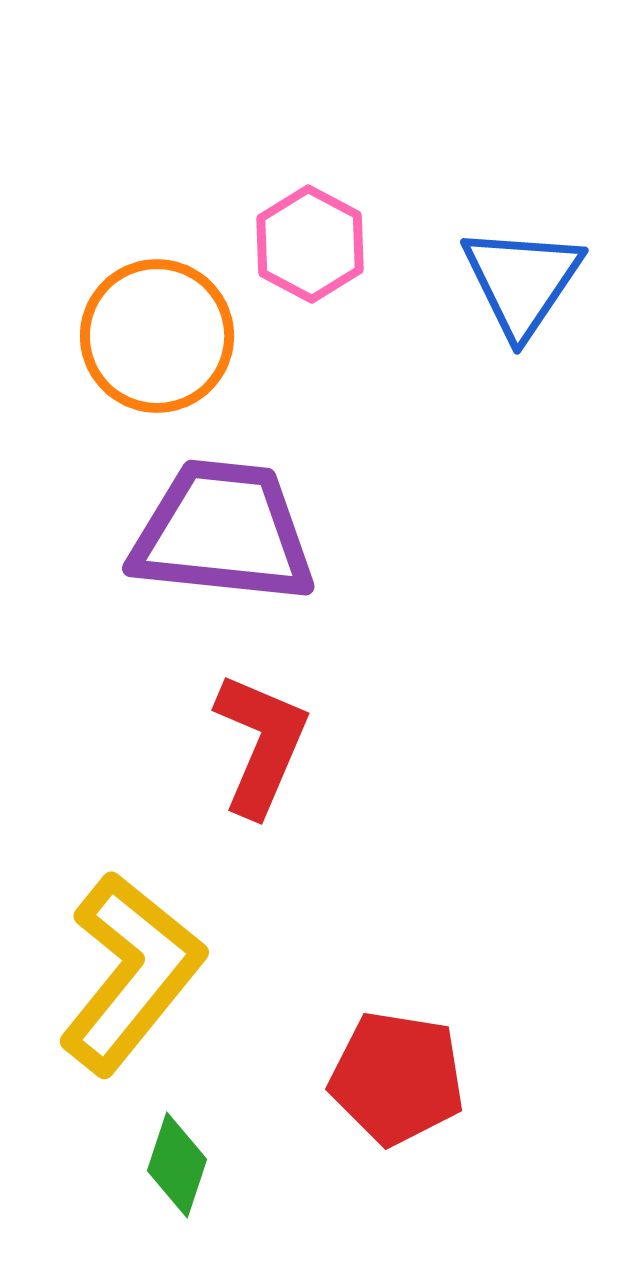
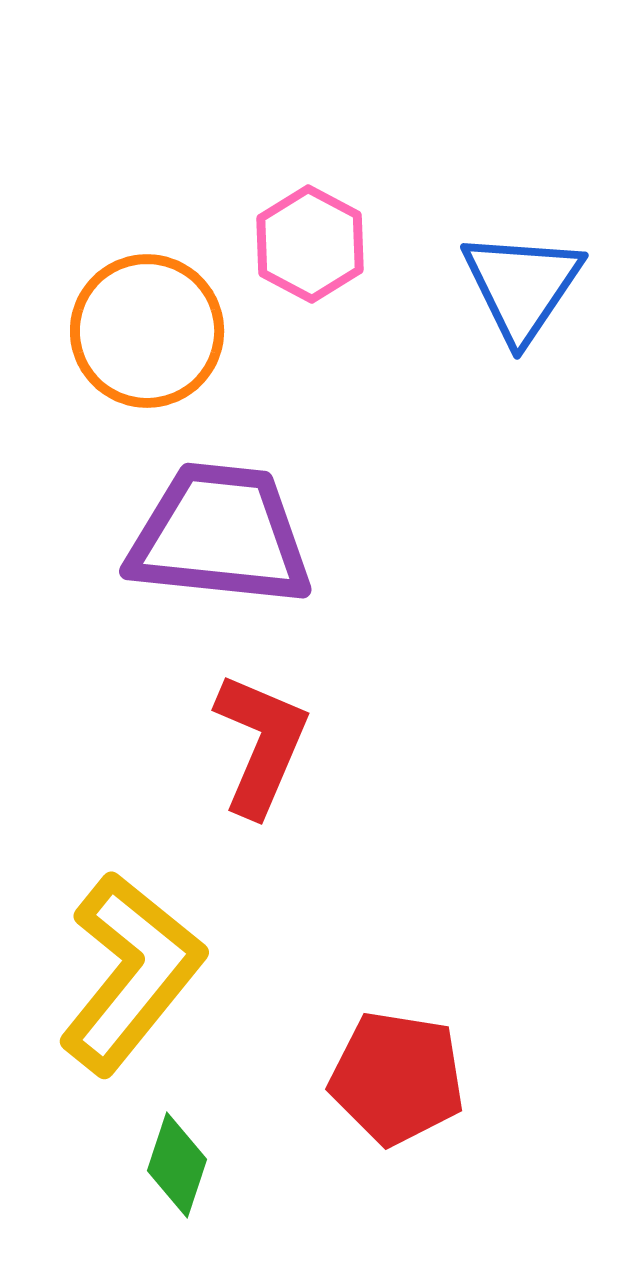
blue triangle: moved 5 px down
orange circle: moved 10 px left, 5 px up
purple trapezoid: moved 3 px left, 3 px down
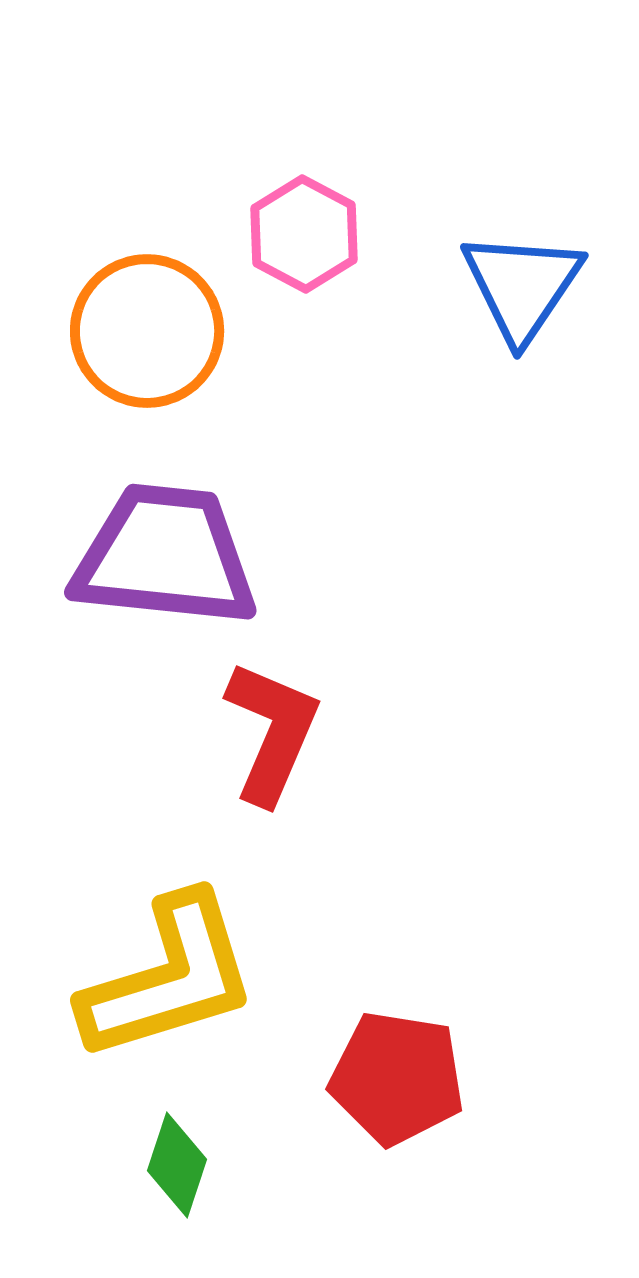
pink hexagon: moved 6 px left, 10 px up
purple trapezoid: moved 55 px left, 21 px down
red L-shape: moved 11 px right, 12 px up
yellow L-shape: moved 38 px right, 5 px down; rotated 34 degrees clockwise
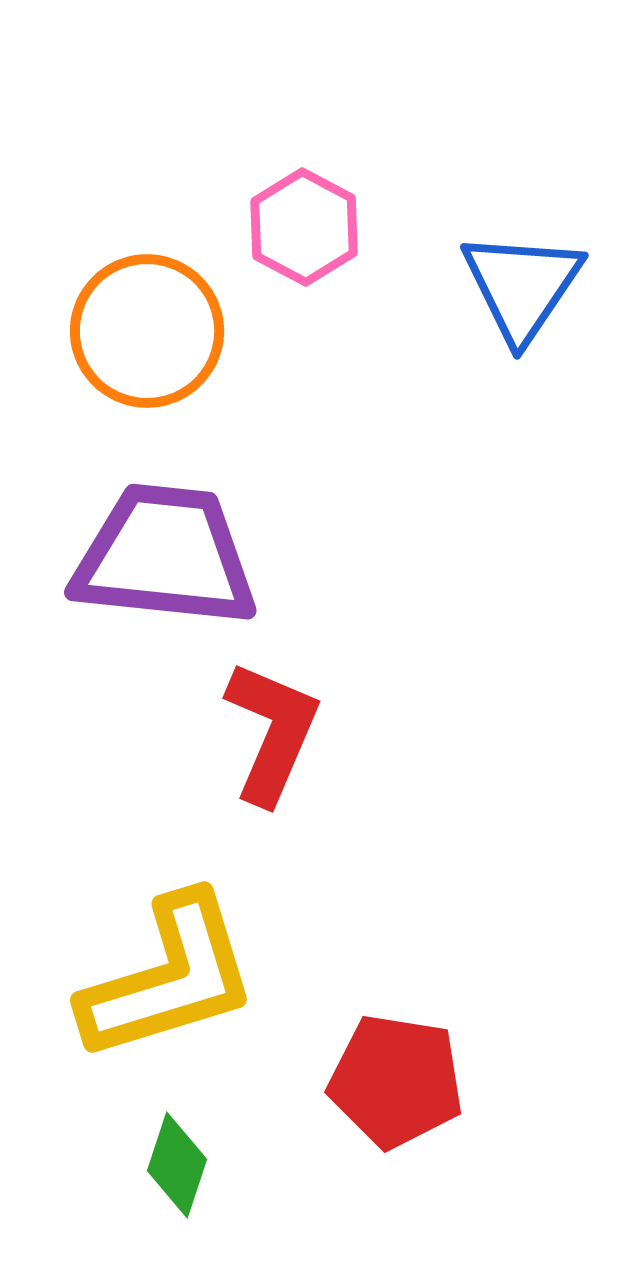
pink hexagon: moved 7 px up
red pentagon: moved 1 px left, 3 px down
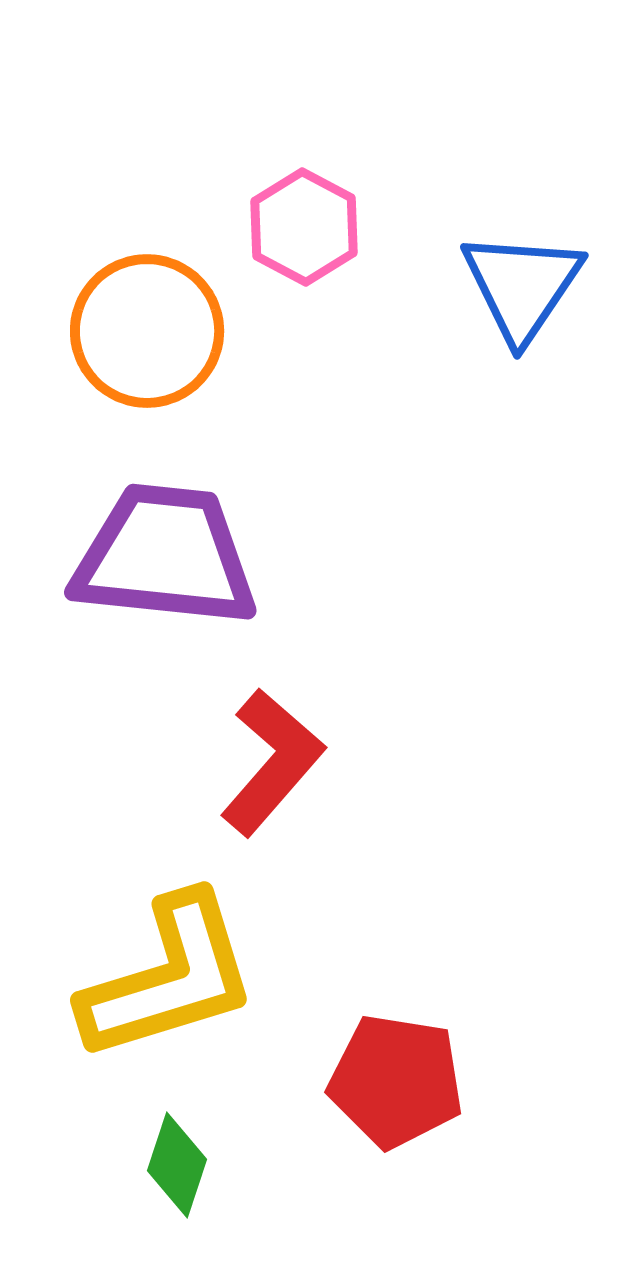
red L-shape: moved 30 px down; rotated 18 degrees clockwise
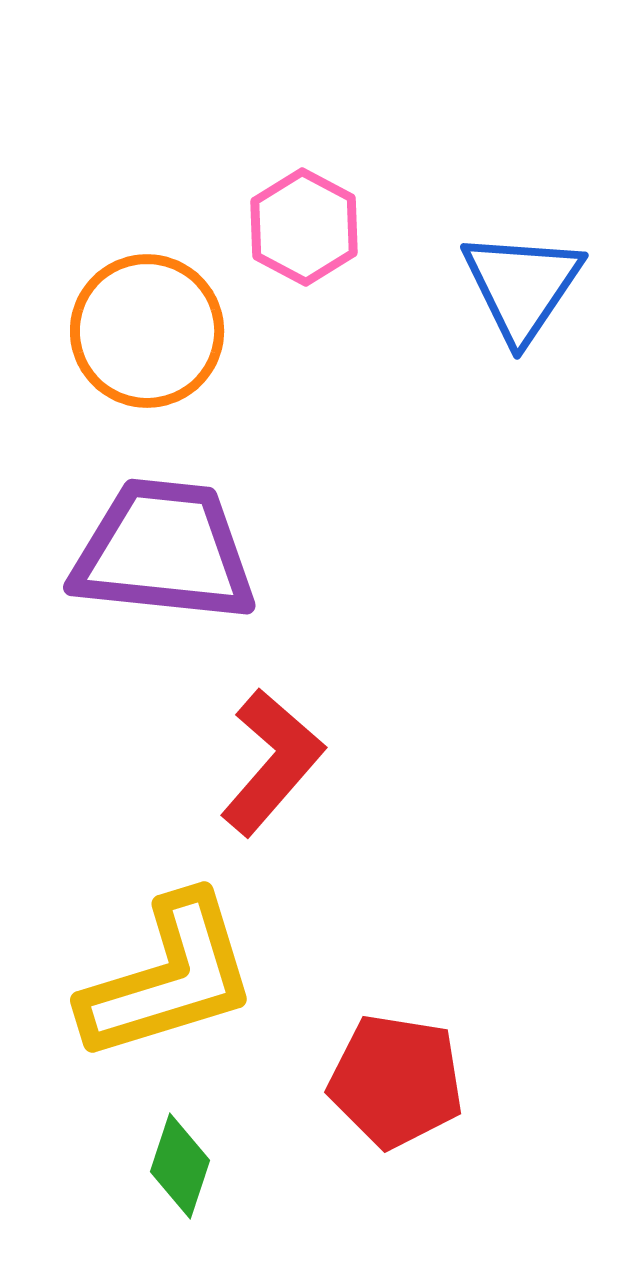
purple trapezoid: moved 1 px left, 5 px up
green diamond: moved 3 px right, 1 px down
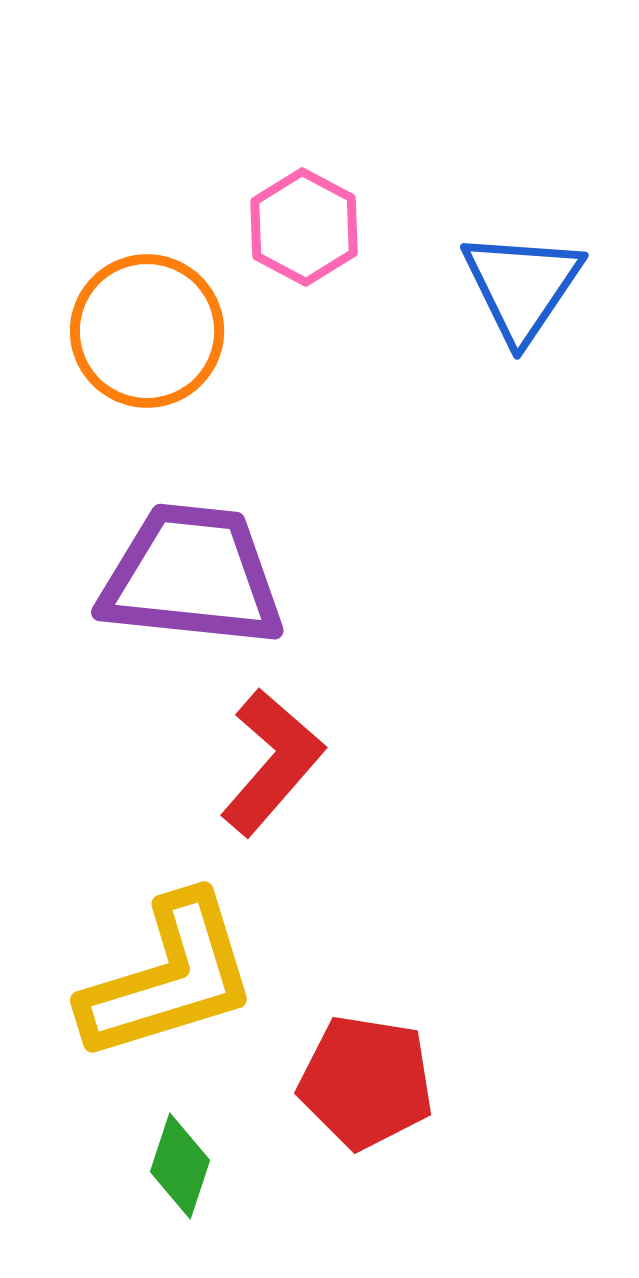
purple trapezoid: moved 28 px right, 25 px down
red pentagon: moved 30 px left, 1 px down
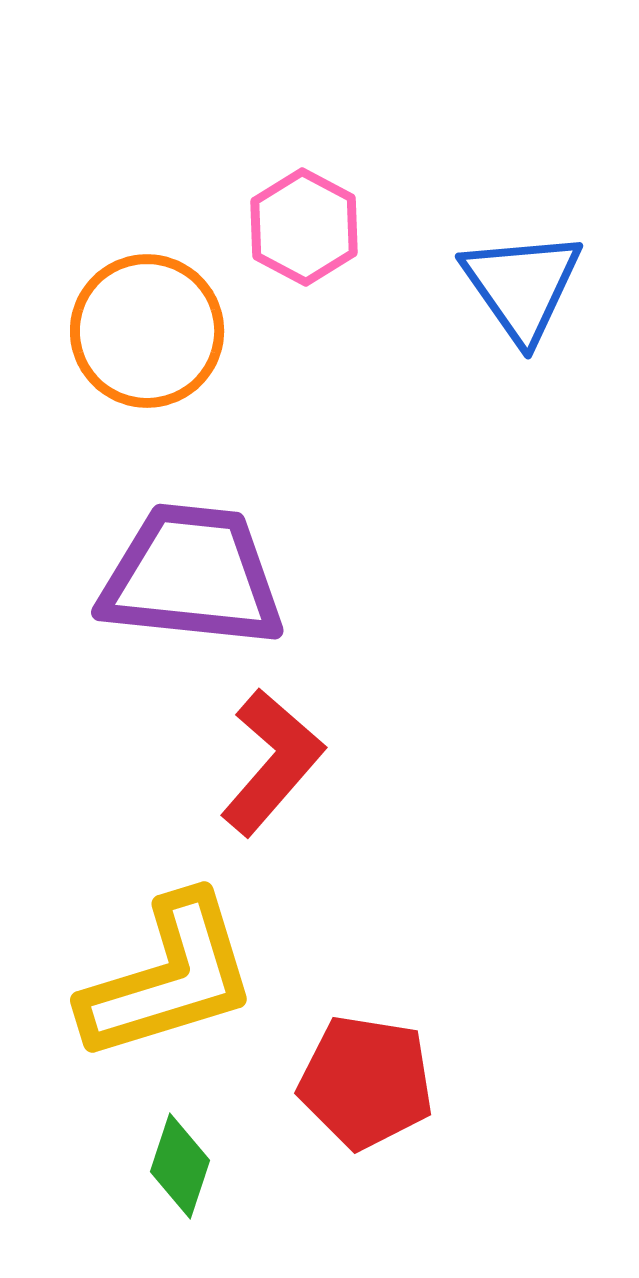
blue triangle: rotated 9 degrees counterclockwise
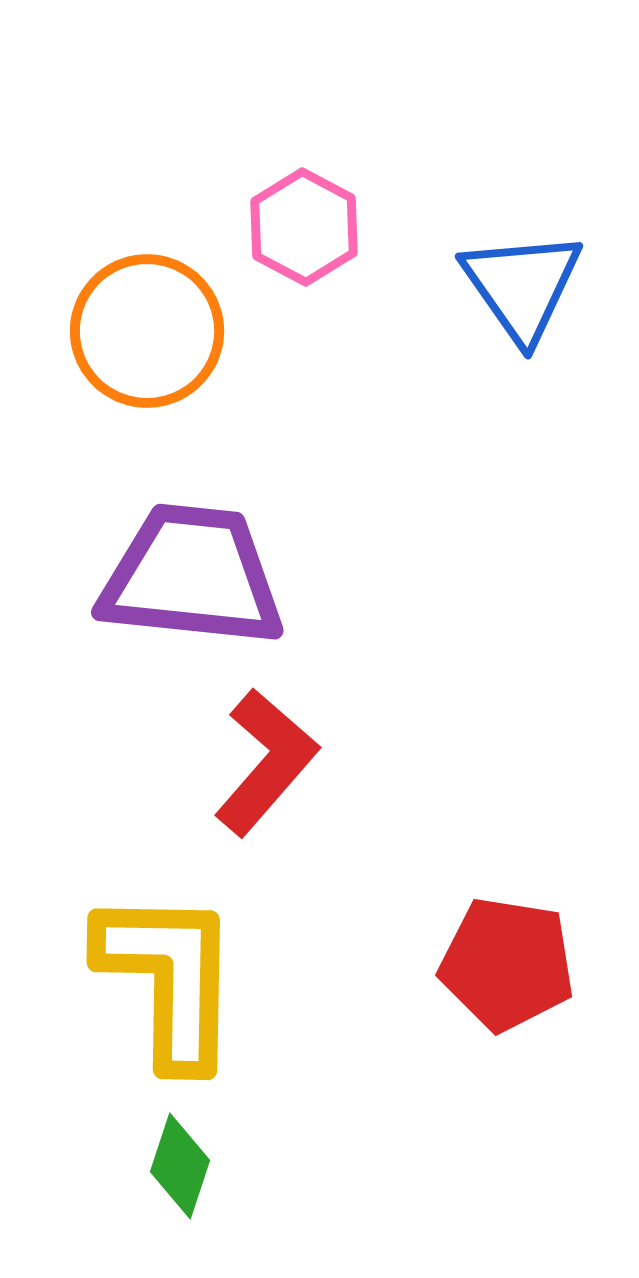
red L-shape: moved 6 px left
yellow L-shape: rotated 72 degrees counterclockwise
red pentagon: moved 141 px right, 118 px up
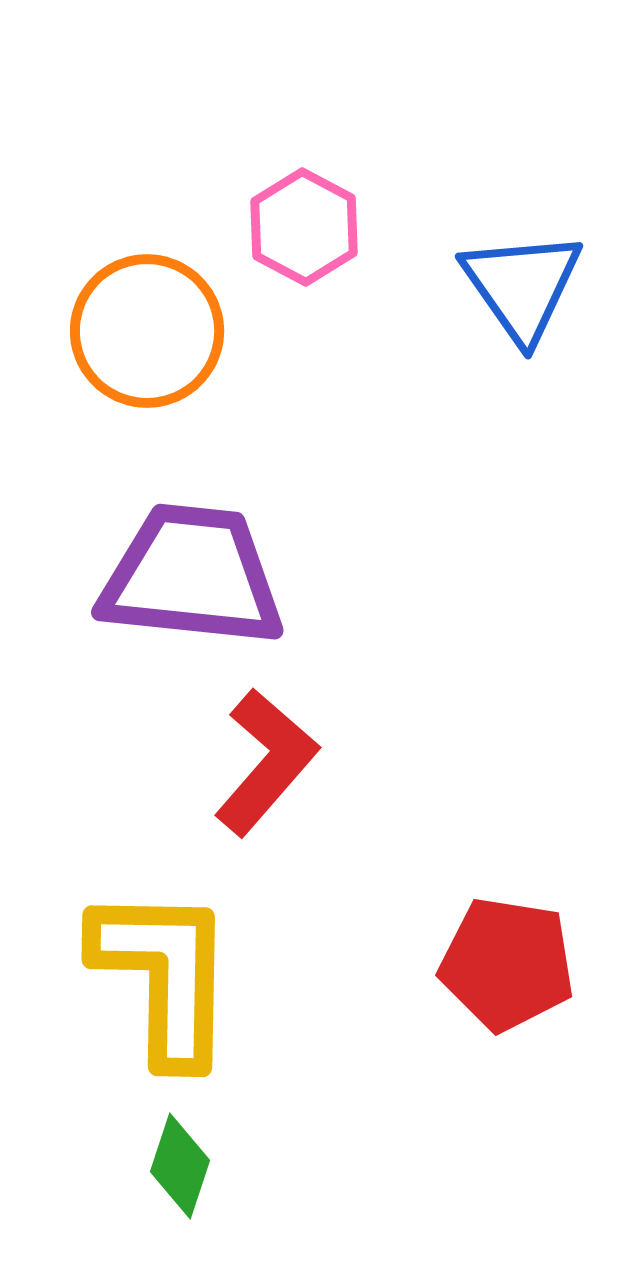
yellow L-shape: moved 5 px left, 3 px up
